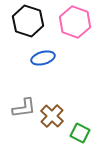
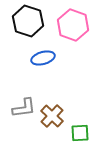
pink hexagon: moved 2 px left, 3 px down
green square: rotated 30 degrees counterclockwise
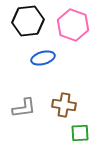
black hexagon: rotated 24 degrees counterclockwise
brown cross: moved 12 px right, 11 px up; rotated 35 degrees counterclockwise
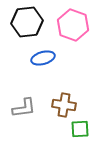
black hexagon: moved 1 px left, 1 px down
green square: moved 4 px up
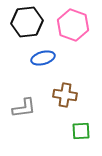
brown cross: moved 1 px right, 10 px up
green square: moved 1 px right, 2 px down
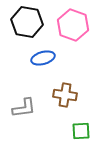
black hexagon: rotated 16 degrees clockwise
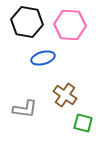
pink hexagon: moved 3 px left; rotated 16 degrees counterclockwise
brown cross: rotated 25 degrees clockwise
gray L-shape: moved 1 px right, 1 px down; rotated 15 degrees clockwise
green square: moved 2 px right, 8 px up; rotated 18 degrees clockwise
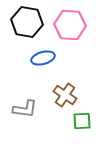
green square: moved 1 px left, 2 px up; rotated 18 degrees counterclockwise
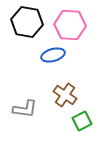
blue ellipse: moved 10 px right, 3 px up
green square: rotated 24 degrees counterclockwise
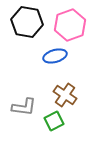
pink hexagon: rotated 24 degrees counterclockwise
blue ellipse: moved 2 px right, 1 px down
gray L-shape: moved 1 px left, 2 px up
green square: moved 28 px left
